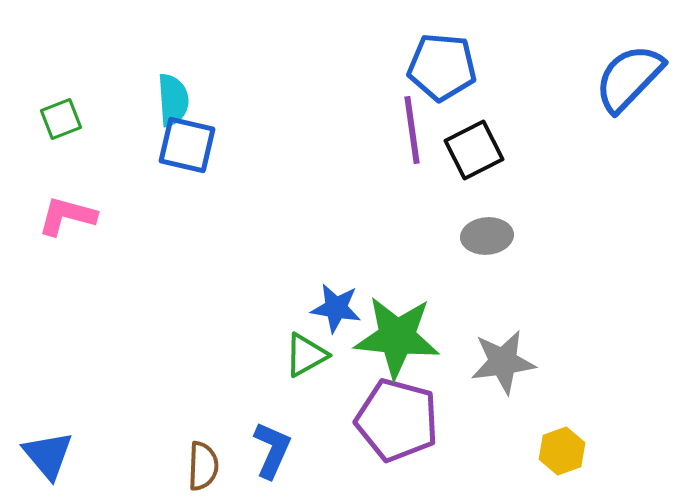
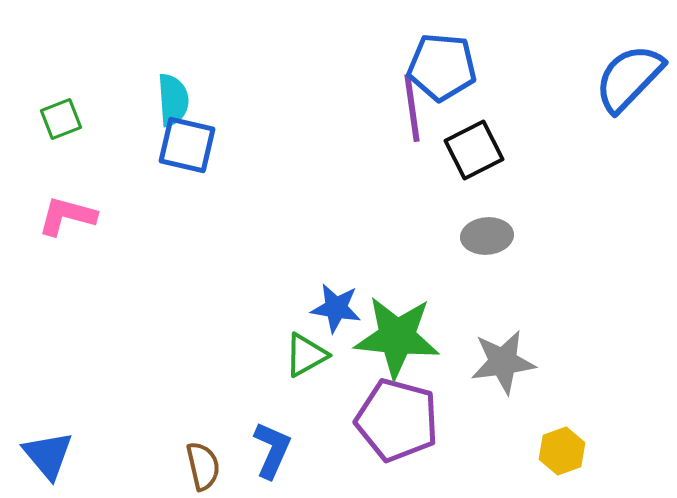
purple line: moved 22 px up
brown semicircle: rotated 15 degrees counterclockwise
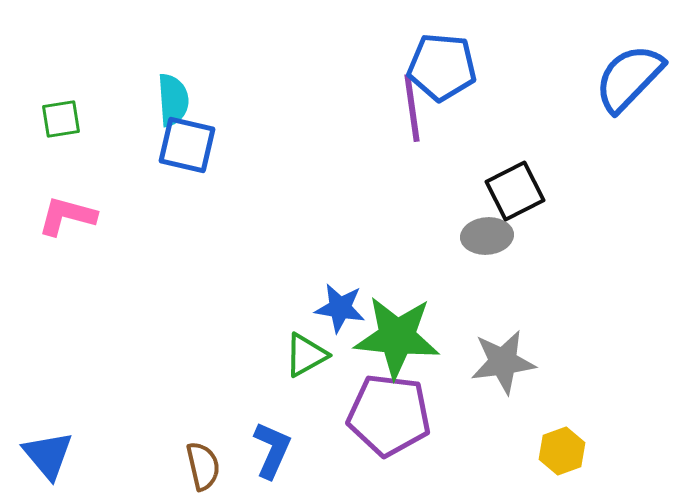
green square: rotated 12 degrees clockwise
black square: moved 41 px right, 41 px down
blue star: moved 4 px right
purple pentagon: moved 8 px left, 5 px up; rotated 8 degrees counterclockwise
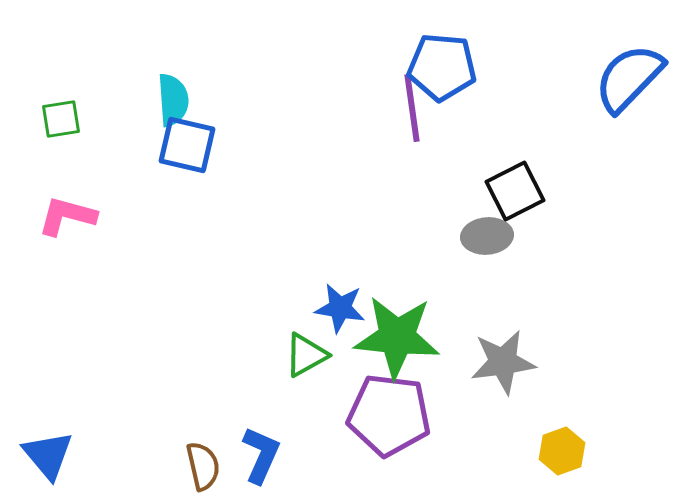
blue L-shape: moved 11 px left, 5 px down
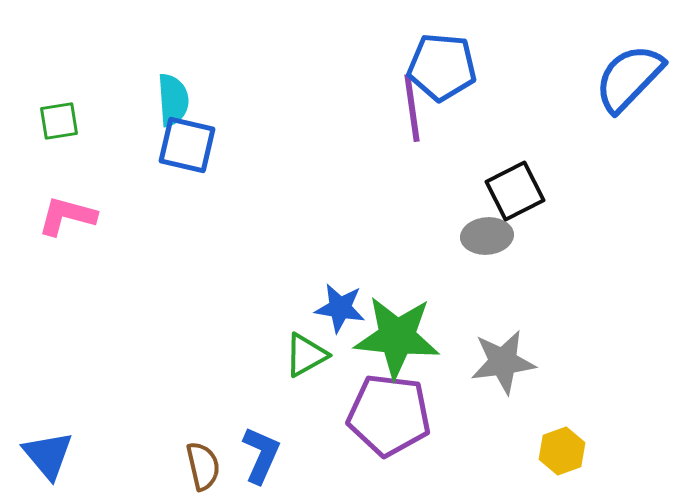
green square: moved 2 px left, 2 px down
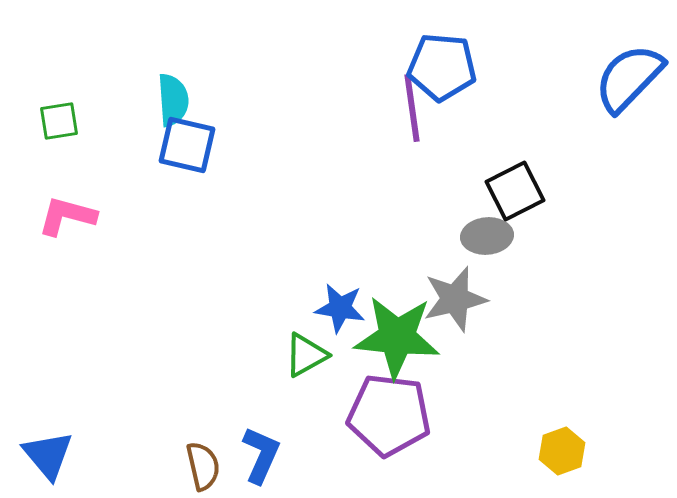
gray star: moved 48 px left, 63 px up; rotated 6 degrees counterclockwise
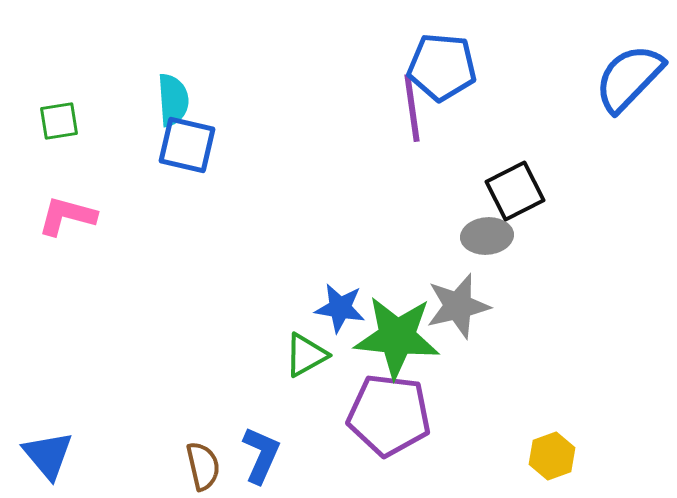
gray star: moved 3 px right, 7 px down
yellow hexagon: moved 10 px left, 5 px down
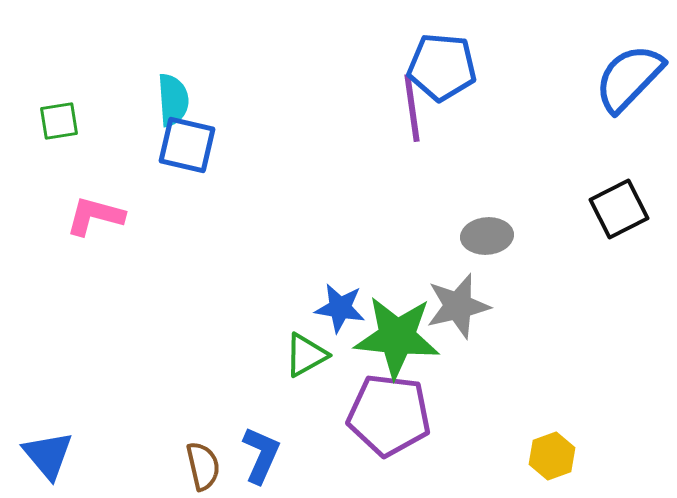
black square: moved 104 px right, 18 px down
pink L-shape: moved 28 px right
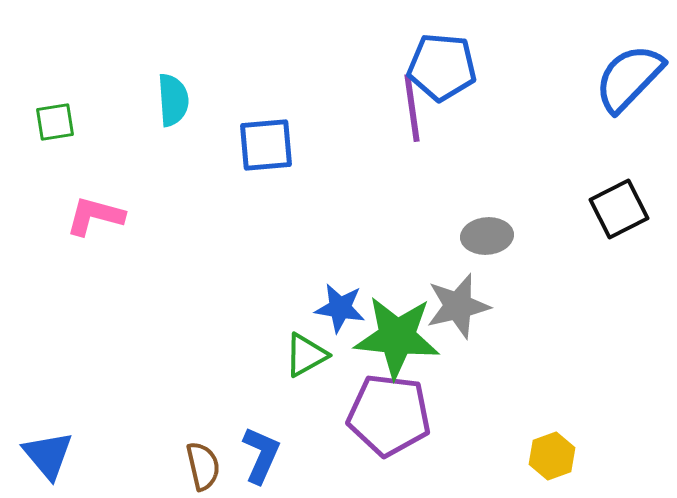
green square: moved 4 px left, 1 px down
blue square: moved 79 px right; rotated 18 degrees counterclockwise
